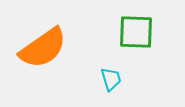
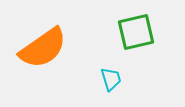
green square: rotated 15 degrees counterclockwise
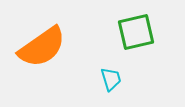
orange semicircle: moved 1 px left, 1 px up
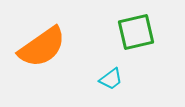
cyan trapezoid: rotated 70 degrees clockwise
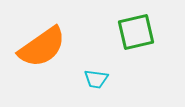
cyan trapezoid: moved 15 px left; rotated 45 degrees clockwise
